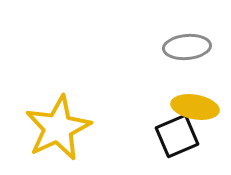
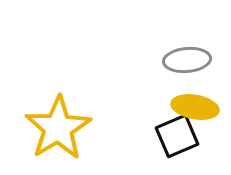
gray ellipse: moved 13 px down
yellow star: rotated 6 degrees counterclockwise
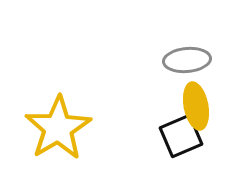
yellow ellipse: moved 1 px right, 1 px up; rotated 69 degrees clockwise
black square: moved 4 px right
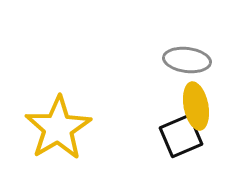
gray ellipse: rotated 12 degrees clockwise
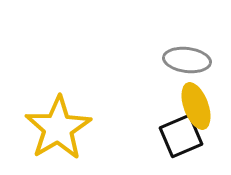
yellow ellipse: rotated 9 degrees counterclockwise
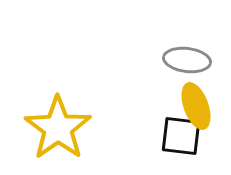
yellow star: rotated 4 degrees counterclockwise
black square: rotated 30 degrees clockwise
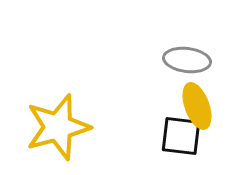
yellow ellipse: moved 1 px right
yellow star: moved 1 px up; rotated 20 degrees clockwise
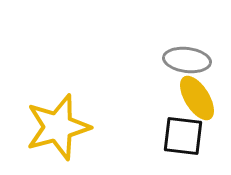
yellow ellipse: moved 8 px up; rotated 12 degrees counterclockwise
black square: moved 2 px right
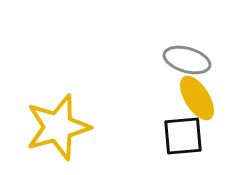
gray ellipse: rotated 9 degrees clockwise
black square: rotated 12 degrees counterclockwise
